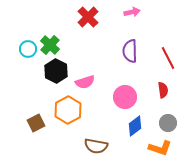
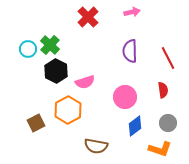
orange L-shape: moved 1 px down
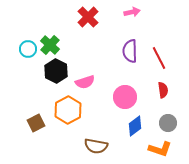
red line: moved 9 px left
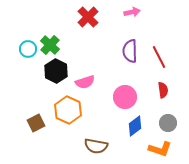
red line: moved 1 px up
orange hexagon: rotated 8 degrees counterclockwise
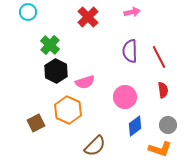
cyan circle: moved 37 px up
gray circle: moved 2 px down
brown semicircle: moved 1 px left; rotated 55 degrees counterclockwise
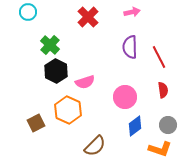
purple semicircle: moved 4 px up
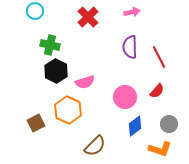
cyan circle: moved 7 px right, 1 px up
green cross: rotated 30 degrees counterclockwise
red semicircle: moved 6 px left, 1 px down; rotated 49 degrees clockwise
gray circle: moved 1 px right, 1 px up
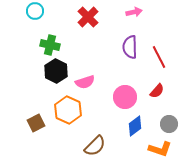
pink arrow: moved 2 px right
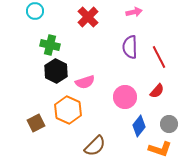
blue diamond: moved 4 px right; rotated 15 degrees counterclockwise
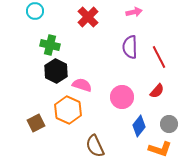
pink semicircle: moved 3 px left, 3 px down; rotated 144 degrees counterclockwise
pink circle: moved 3 px left
brown semicircle: rotated 110 degrees clockwise
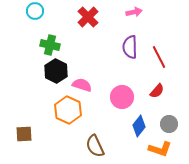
brown square: moved 12 px left, 11 px down; rotated 24 degrees clockwise
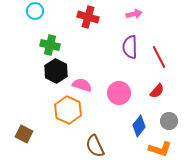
pink arrow: moved 2 px down
red cross: rotated 30 degrees counterclockwise
pink circle: moved 3 px left, 4 px up
gray circle: moved 3 px up
brown square: rotated 30 degrees clockwise
